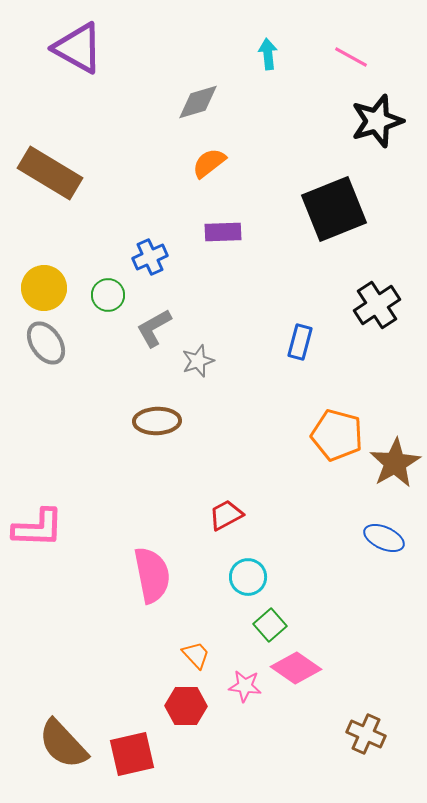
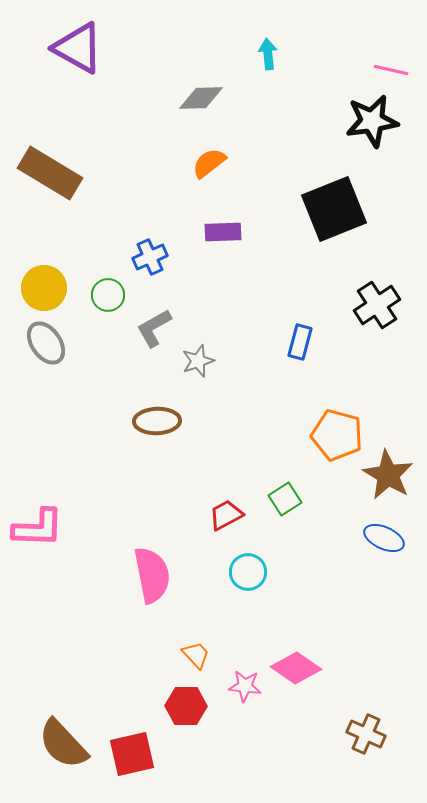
pink line: moved 40 px right, 13 px down; rotated 16 degrees counterclockwise
gray diamond: moved 3 px right, 4 px up; rotated 15 degrees clockwise
black star: moved 5 px left; rotated 8 degrees clockwise
brown star: moved 7 px left, 12 px down; rotated 12 degrees counterclockwise
cyan circle: moved 5 px up
green square: moved 15 px right, 126 px up; rotated 8 degrees clockwise
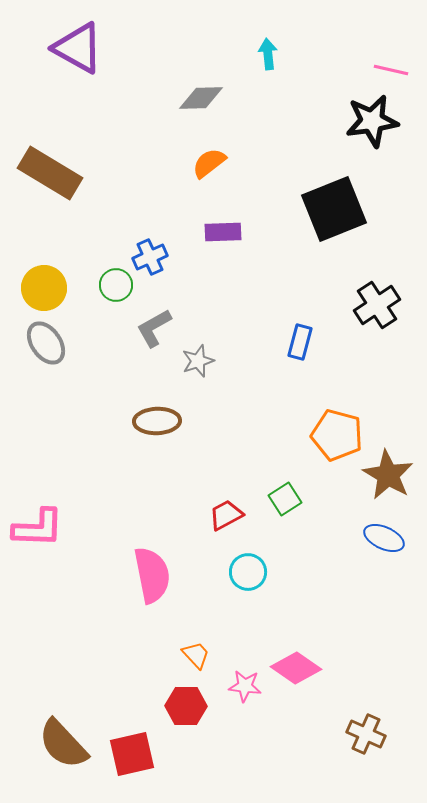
green circle: moved 8 px right, 10 px up
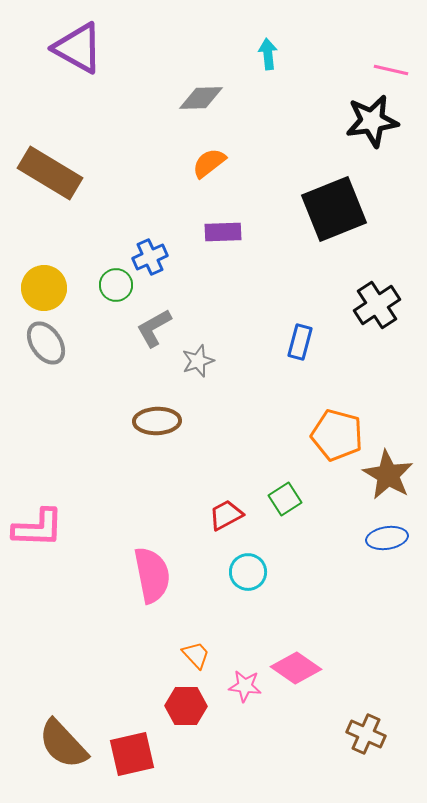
blue ellipse: moved 3 px right; rotated 33 degrees counterclockwise
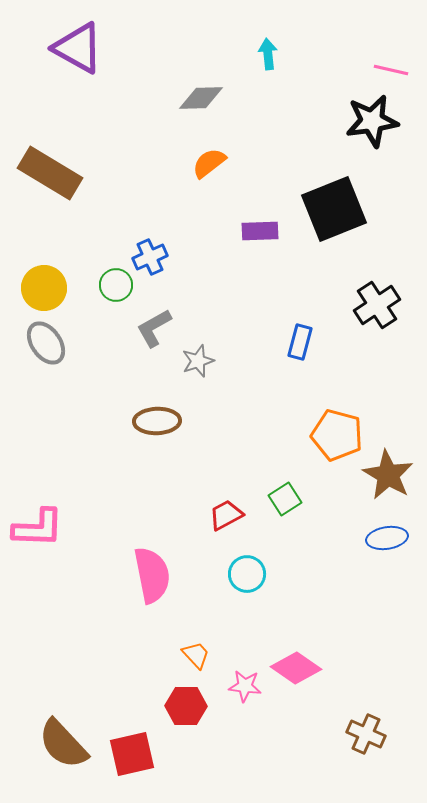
purple rectangle: moved 37 px right, 1 px up
cyan circle: moved 1 px left, 2 px down
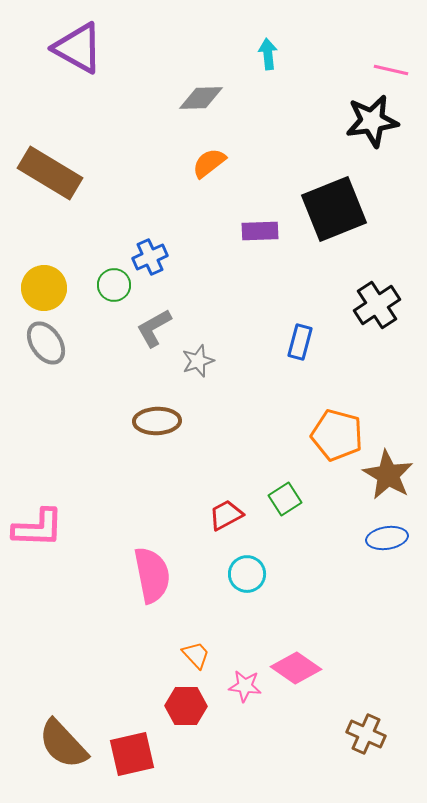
green circle: moved 2 px left
